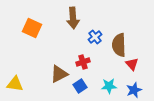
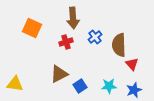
red cross: moved 17 px left, 20 px up
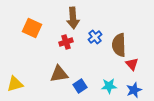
brown triangle: rotated 18 degrees clockwise
yellow triangle: rotated 24 degrees counterclockwise
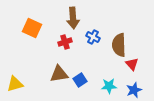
blue cross: moved 2 px left; rotated 24 degrees counterclockwise
red cross: moved 1 px left
blue square: moved 6 px up
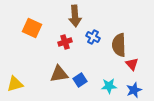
brown arrow: moved 2 px right, 2 px up
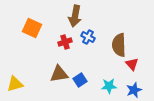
brown arrow: rotated 15 degrees clockwise
blue cross: moved 5 px left
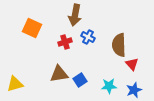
brown arrow: moved 1 px up
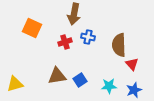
brown arrow: moved 1 px left, 1 px up
blue cross: rotated 16 degrees counterclockwise
brown triangle: moved 2 px left, 2 px down
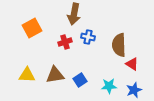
orange square: rotated 36 degrees clockwise
red triangle: rotated 16 degrees counterclockwise
brown triangle: moved 2 px left, 1 px up
yellow triangle: moved 12 px right, 9 px up; rotated 18 degrees clockwise
